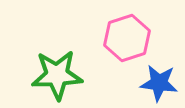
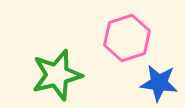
green star: rotated 12 degrees counterclockwise
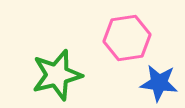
pink hexagon: rotated 9 degrees clockwise
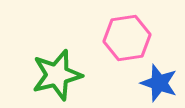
blue star: rotated 12 degrees clockwise
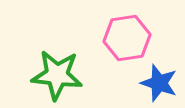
green star: rotated 21 degrees clockwise
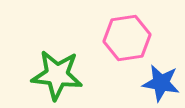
blue star: moved 2 px right; rotated 9 degrees counterclockwise
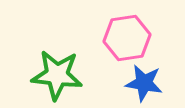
blue star: moved 17 px left
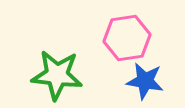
blue star: moved 1 px right, 2 px up
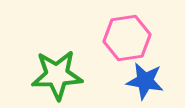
green star: rotated 9 degrees counterclockwise
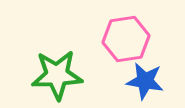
pink hexagon: moved 1 px left, 1 px down
